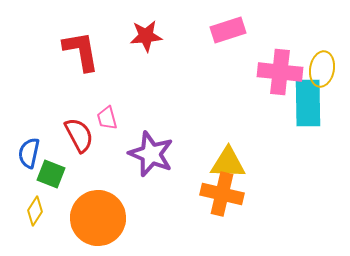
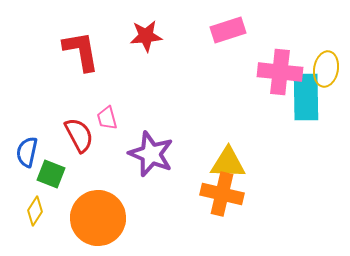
yellow ellipse: moved 4 px right
cyan rectangle: moved 2 px left, 6 px up
blue semicircle: moved 2 px left, 1 px up
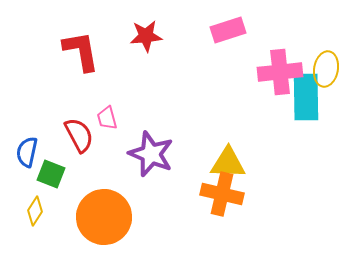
pink cross: rotated 12 degrees counterclockwise
orange circle: moved 6 px right, 1 px up
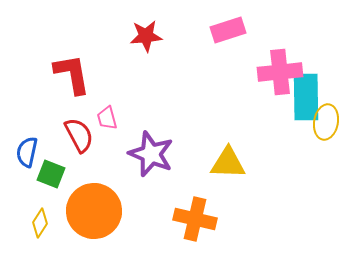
red L-shape: moved 9 px left, 23 px down
yellow ellipse: moved 53 px down
orange cross: moved 27 px left, 25 px down
yellow diamond: moved 5 px right, 12 px down
orange circle: moved 10 px left, 6 px up
